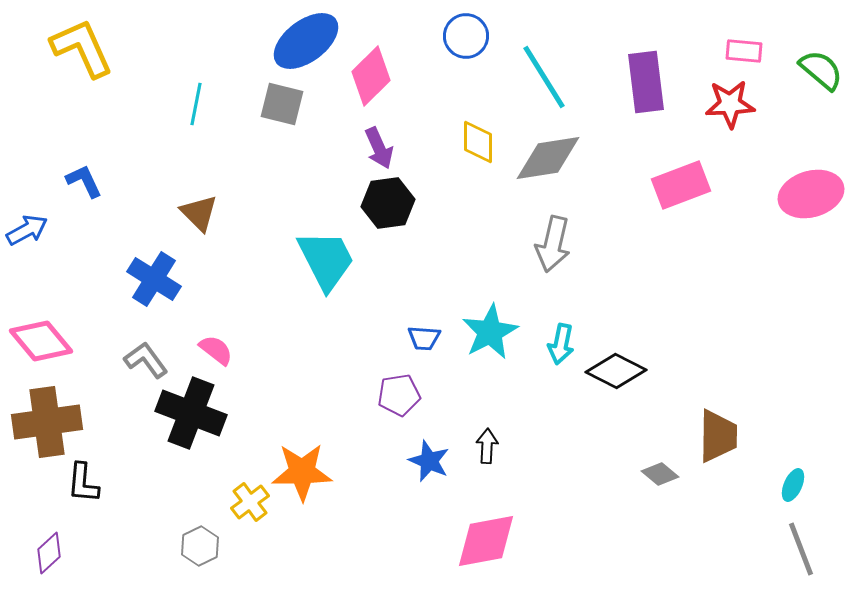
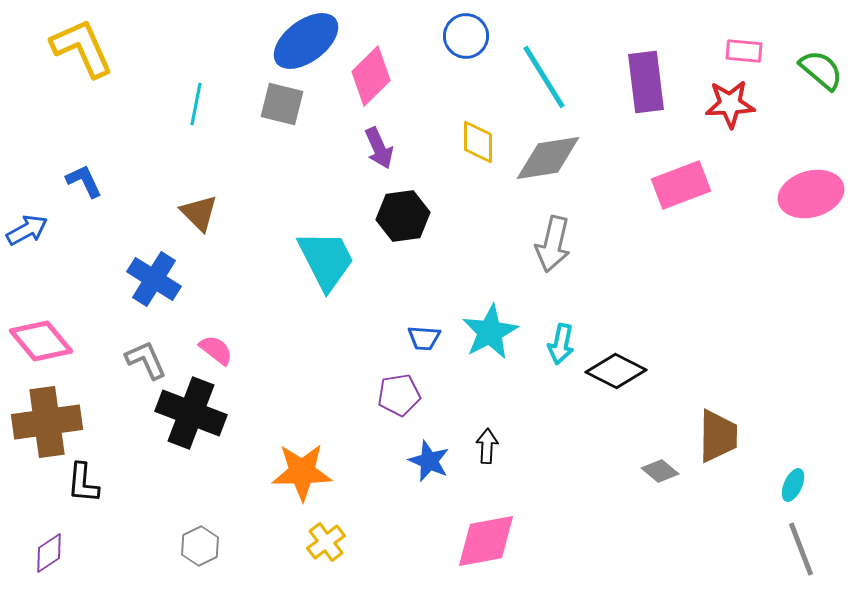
black hexagon at (388, 203): moved 15 px right, 13 px down
gray L-shape at (146, 360): rotated 12 degrees clockwise
gray diamond at (660, 474): moved 3 px up
yellow cross at (250, 502): moved 76 px right, 40 px down
purple diamond at (49, 553): rotated 9 degrees clockwise
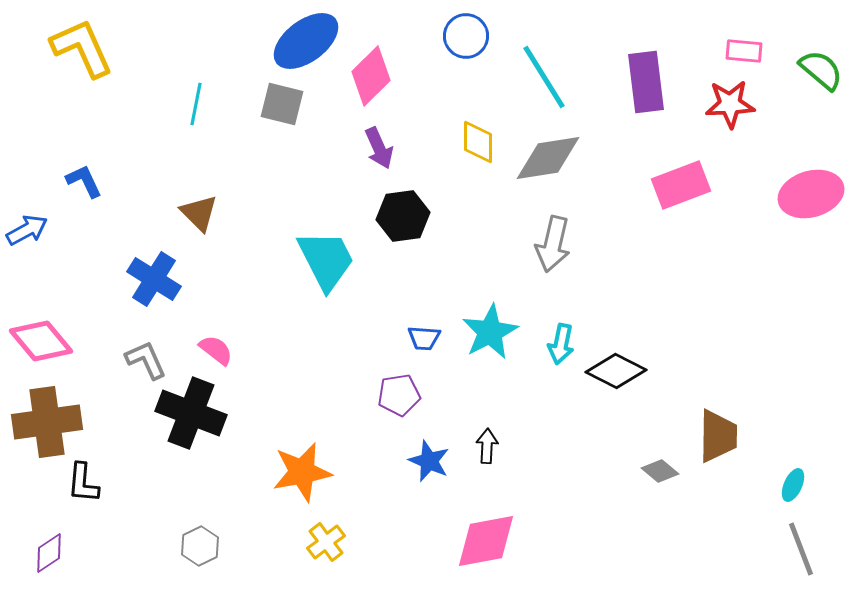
orange star at (302, 472): rotated 10 degrees counterclockwise
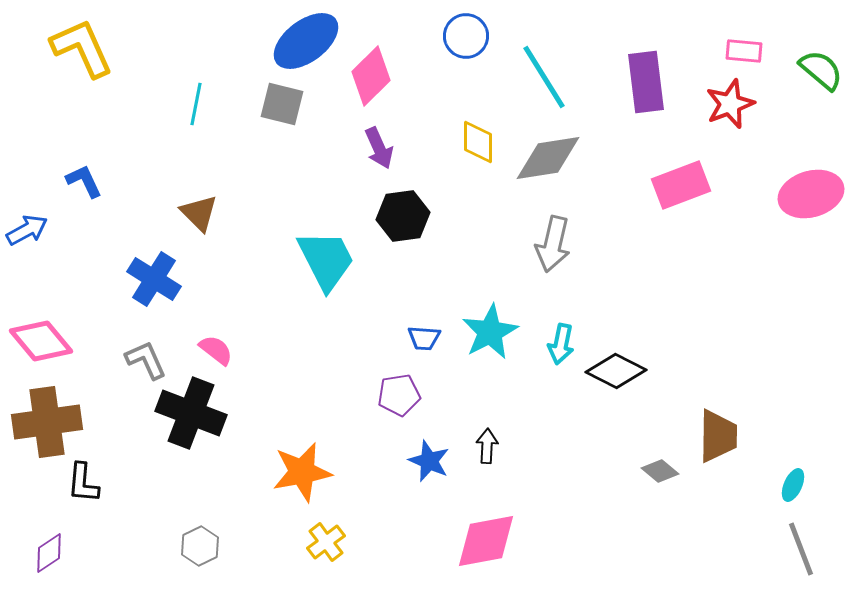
red star at (730, 104): rotated 18 degrees counterclockwise
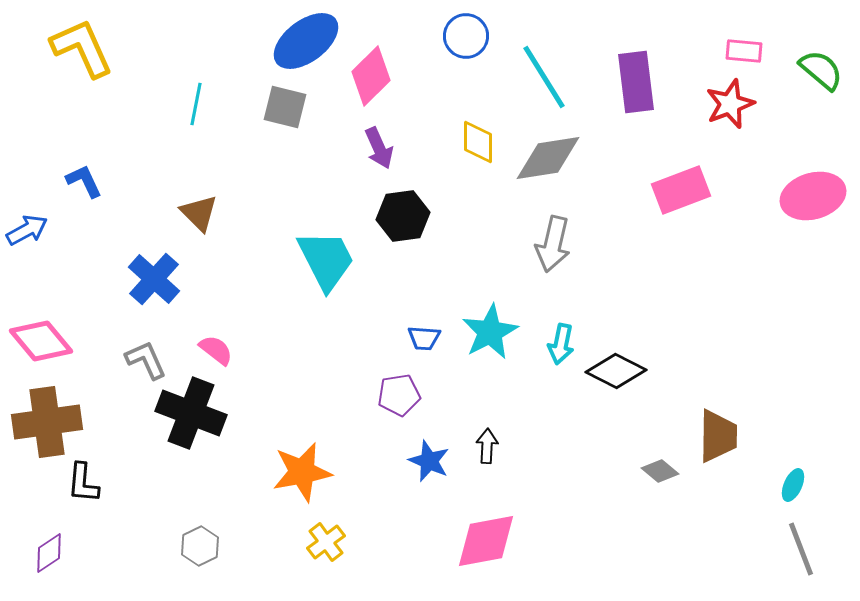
purple rectangle at (646, 82): moved 10 px left
gray square at (282, 104): moved 3 px right, 3 px down
pink rectangle at (681, 185): moved 5 px down
pink ellipse at (811, 194): moved 2 px right, 2 px down
blue cross at (154, 279): rotated 10 degrees clockwise
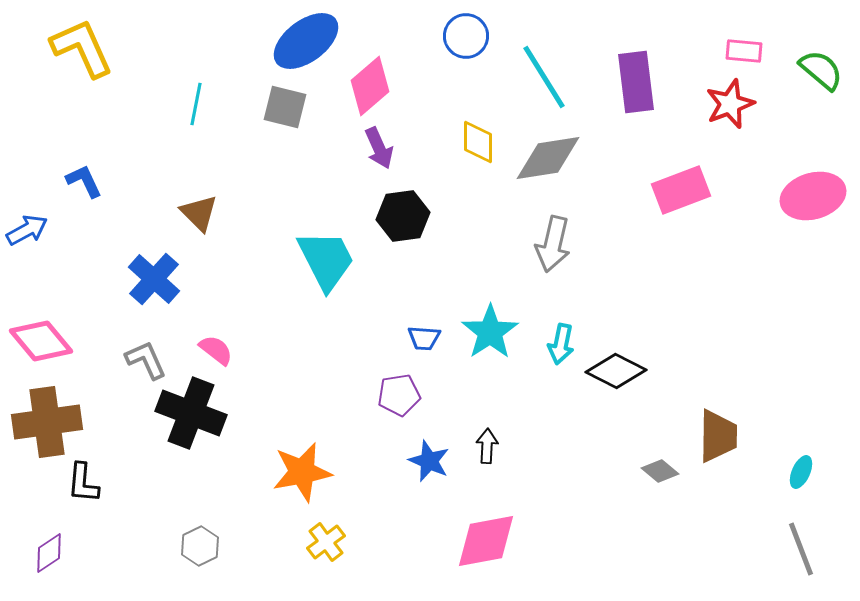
pink diamond at (371, 76): moved 1 px left, 10 px down; rotated 4 degrees clockwise
cyan star at (490, 332): rotated 6 degrees counterclockwise
cyan ellipse at (793, 485): moved 8 px right, 13 px up
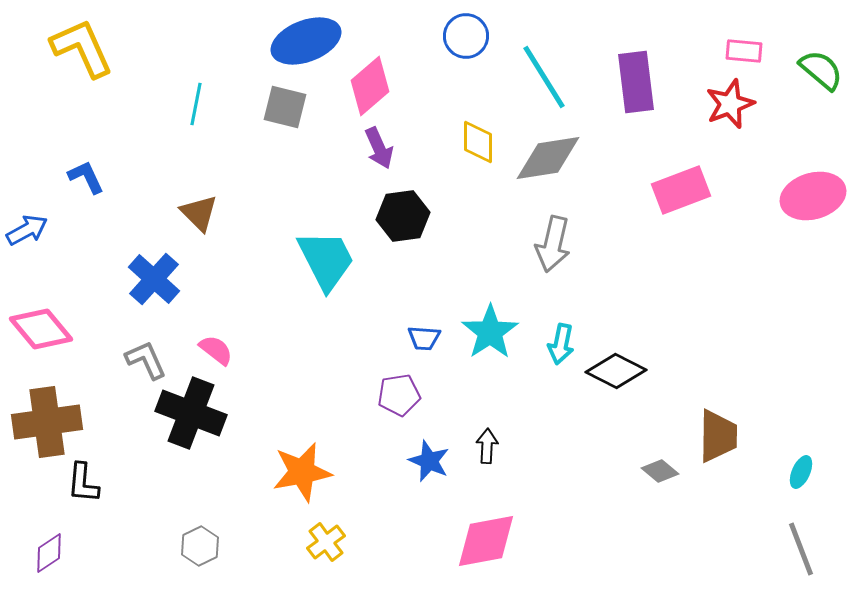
blue ellipse at (306, 41): rotated 16 degrees clockwise
blue L-shape at (84, 181): moved 2 px right, 4 px up
pink diamond at (41, 341): moved 12 px up
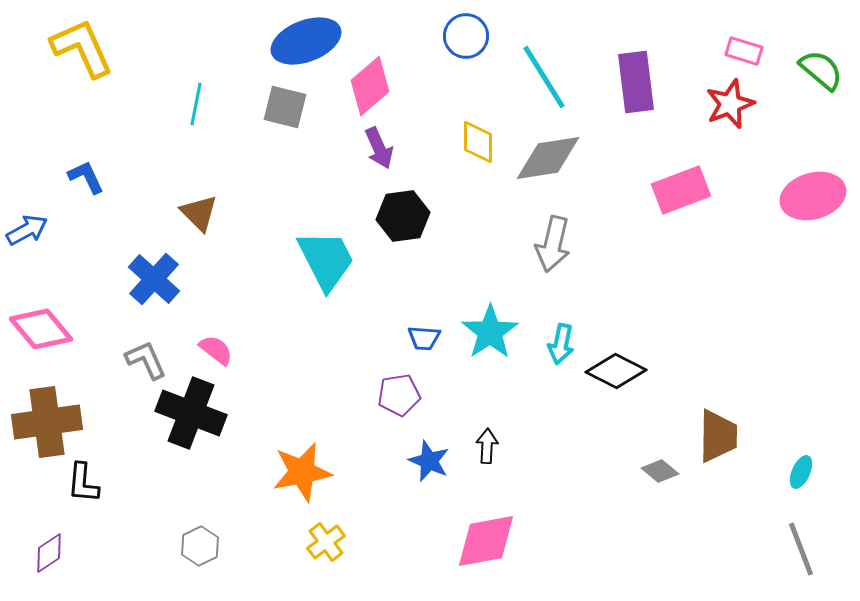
pink rectangle at (744, 51): rotated 12 degrees clockwise
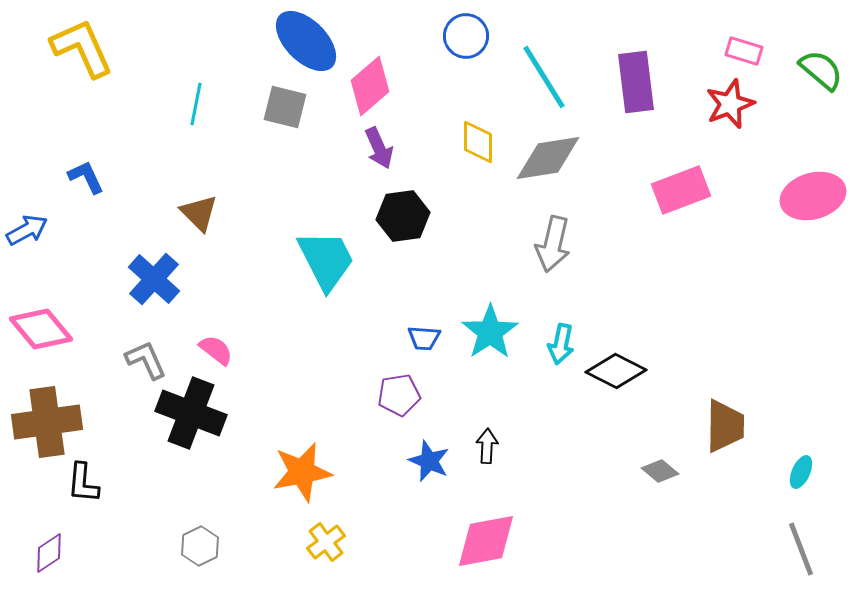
blue ellipse at (306, 41): rotated 66 degrees clockwise
brown trapezoid at (718, 436): moved 7 px right, 10 px up
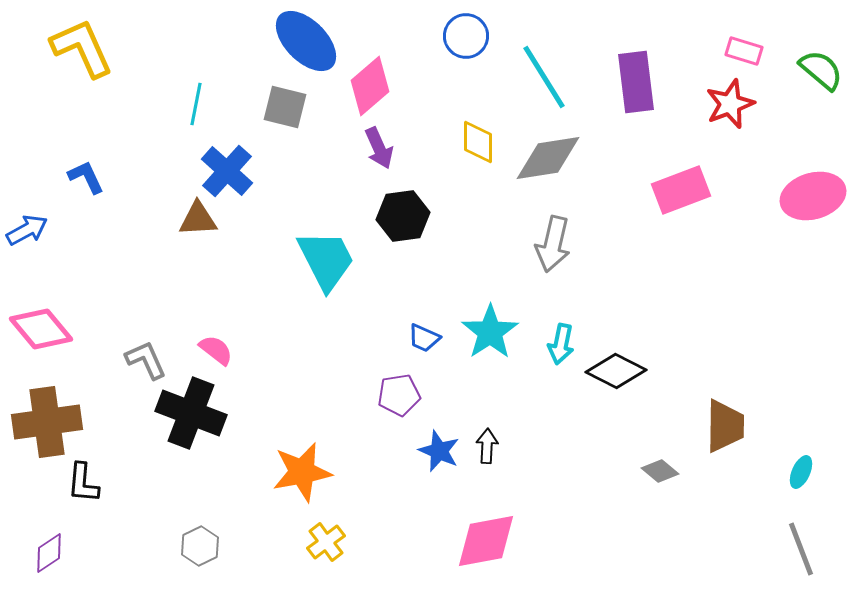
brown triangle at (199, 213): moved 1 px left, 6 px down; rotated 48 degrees counterclockwise
blue cross at (154, 279): moved 73 px right, 108 px up
blue trapezoid at (424, 338): rotated 20 degrees clockwise
blue star at (429, 461): moved 10 px right, 10 px up
